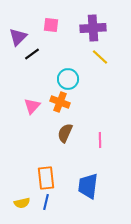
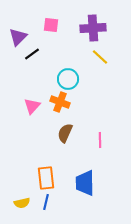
blue trapezoid: moved 3 px left, 3 px up; rotated 8 degrees counterclockwise
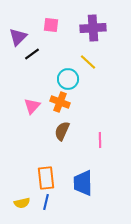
yellow line: moved 12 px left, 5 px down
brown semicircle: moved 3 px left, 2 px up
blue trapezoid: moved 2 px left
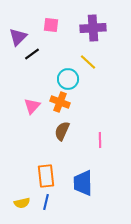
orange rectangle: moved 2 px up
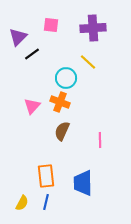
cyan circle: moved 2 px left, 1 px up
yellow semicircle: rotated 49 degrees counterclockwise
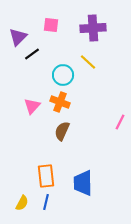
cyan circle: moved 3 px left, 3 px up
pink line: moved 20 px right, 18 px up; rotated 28 degrees clockwise
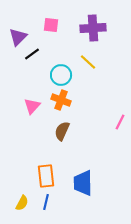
cyan circle: moved 2 px left
orange cross: moved 1 px right, 2 px up
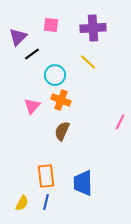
cyan circle: moved 6 px left
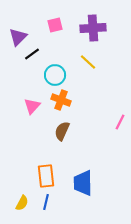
pink square: moved 4 px right; rotated 21 degrees counterclockwise
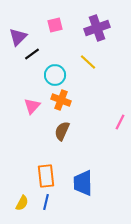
purple cross: moved 4 px right; rotated 15 degrees counterclockwise
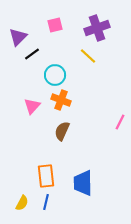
yellow line: moved 6 px up
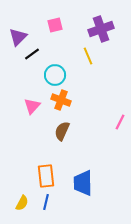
purple cross: moved 4 px right, 1 px down
yellow line: rotated 24 degrees clockwise
